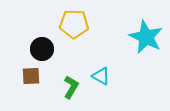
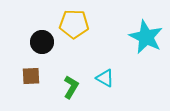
black circle: moved 7 px up
cyan triangle: moved 4 px right, 2 px down
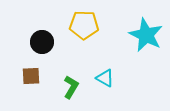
yellow pentagon: moved 10 px right, 1 px down
cyan star: moved 2 px up
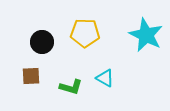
yellow pentagon: moved 1 px right, 8 px down
green L-shape: rotated 75 degrees clockwise
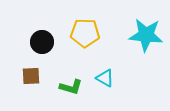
cyan star: rotated 20 degrees counterclockwise
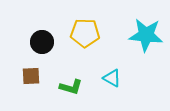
cyan triangle: moved 7 px right
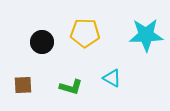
cyan star: rotated 8 degrees counterclockwise
brown square: moved 8 px left, 9 px down
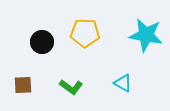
cyan star: rotated 12 degrees clockwise
cyan triangle: moved 11 px right, 5 px down
green L-shape: rotated 20 degrees clockwise
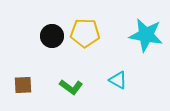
black circle: moved 10 px right, 6 px up
cyan triangle: moved 5 px left, 3 px up
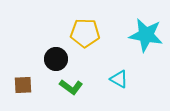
black circle: moved 4 px right, 23 px down
cyan triangle: moved 1 px right, 1 px up
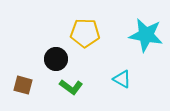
cyan triangle: moved 3 px right
brown square: rotated 18 degrees clockwise
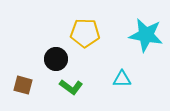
cyan triangle: rotated 30 degrees counterclockwise
